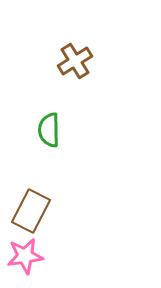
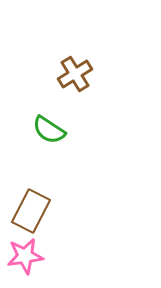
brown cross: moved 13 px down
green semicircle: rotated 56 degrees counterclockwise
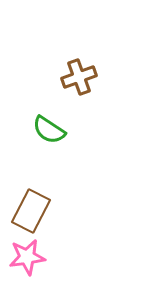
brown cross: moved 4 px right, 3 px down; rotated 12 degrees clockwise
pink star: moved 2 px right, 1 px down
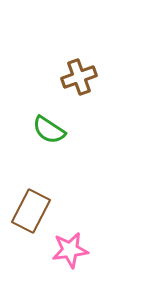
pink star: moved 43 px right, 7 px up
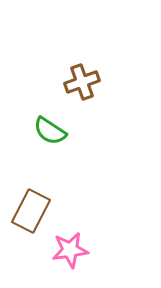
brown cross: moved 3 px right, 5 px down
green semicircle: moved 1 px right, 1 px down
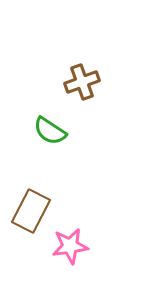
pink star: moved 4 px up
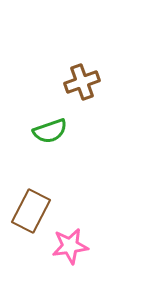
green semicircle: rotated 52 degrees counterclockwise
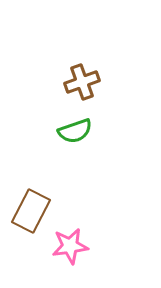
green semicircle: moved 25 px right
